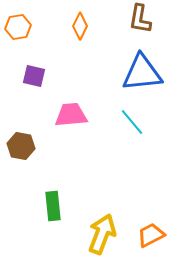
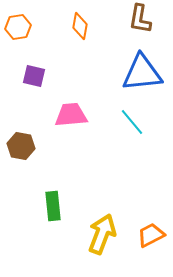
orange diamond: rotated 16 degrees counterclockwise
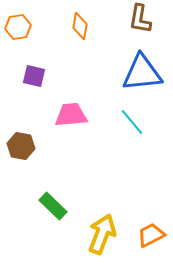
green rectangle: rotated 40 degrees counterclockwise
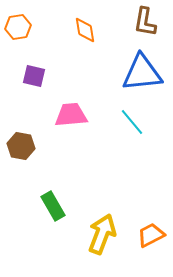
brown L-shape: moved 5 px right, 3 px down
orange diamond: moved 5 px right, 4 px down; rotated 20 degrees counterclockwise
green rectangle: rotated 16 degrees clockwise
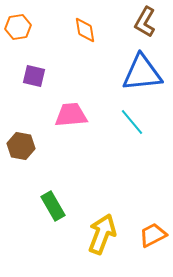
brown L-shape: rotated 20 degrees clockwise
orange trapezoid: moved 2 px right
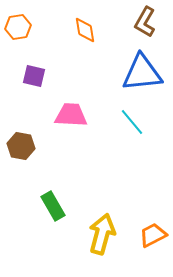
pink trapezoid: rotated 8 degrees clockwise
yellow arrow: rotated 6 degrees counterclockwise
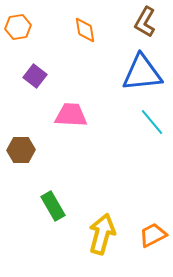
purple square: moved 1 px right; rotated 25 degrees clockwise
cyan line: moved 20 px right
brown hexagon: moved 4 px down; rotated 12 degrees counterclockwise
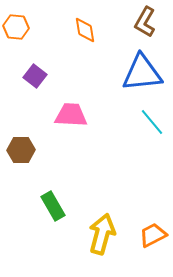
orange hexagon: moved 2 px left; rotated 15 degrees clockwise
